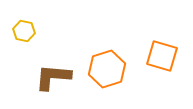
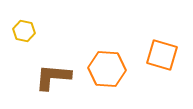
orange square: moved 1 px up
orange hexagon: rotated 21 degrees clockwise
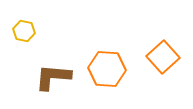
orange square: moved 1 px right, 2 px down; rotated 32 degrees clockwise
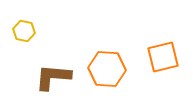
orange square: rotated 28 degrees clockwise
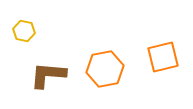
orange hexagon: moved 2 px left; rotated 15 degrees counterclockwise
brown L-shape: moved 5 px left, 2 px up
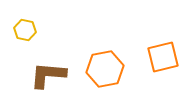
yellow hexagon: moved 1 px right, 1 px up
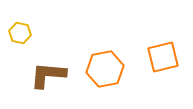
yellow hexagon: moved 5 px left, 3 px down
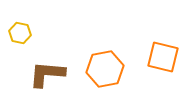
orange square: rotated 28 degrees clockwise
brown L-shape: moved 1 px left, 1 px up
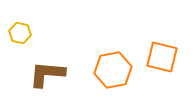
orange square: moved 1 px left
orange hexagon: moved 8 px right, 1 px down
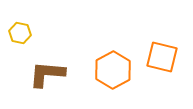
orange hexagon: rotated 18 degrees counterclockwise
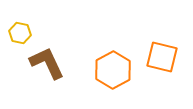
brown L-shape: moved 11 px up; rotated 60 degrees clockwise
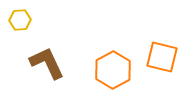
yellow hexagon: moved 13 px up; rotated 15 degrees counterclockwise
